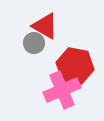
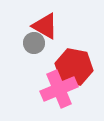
red hexagon: moved 1 px left, 1 px down
pink cross: moved 3 px left, 1 px up
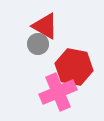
gray circle: moved 4 px right, 1 px down
pink cross: moved 1 px left, 3 px down
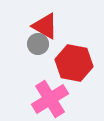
red hexagon: moved 4 px up
pink cross: moved 8 px left, 7 px down; rotated 9 degrees counterclockwise
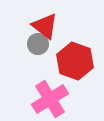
red triangle: rotated 8 degrees clockwise
red hexagon: moved 1 px right, 2 px up; rotated 9 degrees clockwise
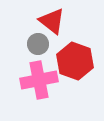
red triangle: moved 7 px right, 5 px up
pink cross: moved 11 px left, 19 px up; rotated 21 degrees clockwise
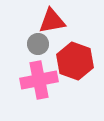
red triangle: rotated 48 degrees counterclockwise
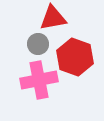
red triangle: moved 1 px right, 3 px up
red hexagon: moved 4 px up
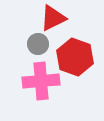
red triangle: rotated 16 degrees counterclockwise
pink cross: moved 2 px right, 1 px down; rotated 6 degrees clockwise
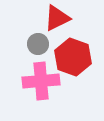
red triangle: moved 4 px right
red hexagon: moved 2 px left
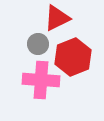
red hexagon: rotated 18 degrees clockwise
pink cross: moved 1 px up; rotated 9 degrees clockwise
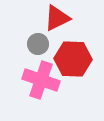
red hexagon: moved 2 px down; rotated 24 degrees clockwise
pink cross: rotated 15 degrees clockwise
